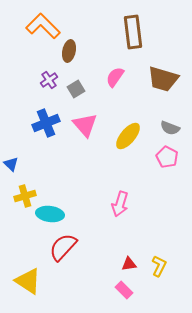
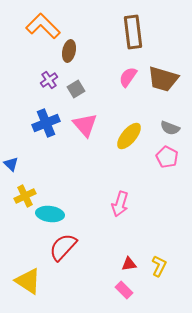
pink semicircle: moved 13 px right
yellow ellipse: moved 1 px right
yellow cross: rotated 10 degrees counterclockwise
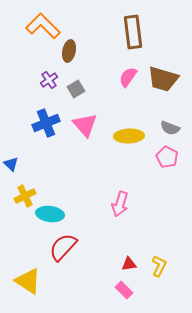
yellow ellipse: rotated 48 degrees clockwise
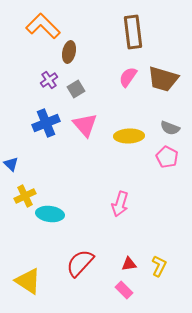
brown ellipse: moved 1 px down
red semicircle: moved 17 px right, 16 px down
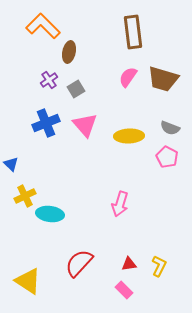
red semicircle: moved 1 px left
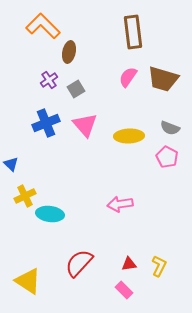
pink arrow: rotated 65 degrees clockwise
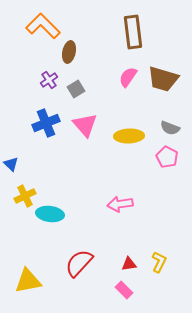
yellow L-shape: moved 4 px up
yellow triangle: rotated 44 degrees counterclockwise
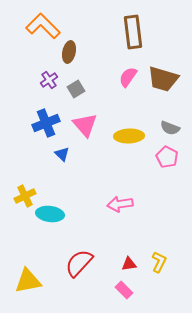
blue triangle: moved 51 px right, 10 px up
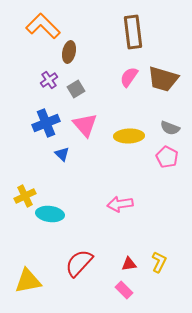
pink semicircle: moved 1 px right
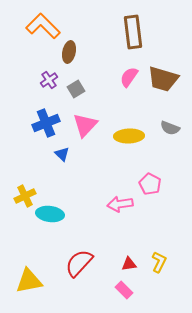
pink triangle: rotated 24 degrees clockwise
pink pentagon: moved 17 px left, 27 px down
yellow triangle: moved 1 px right
